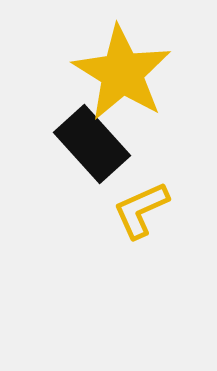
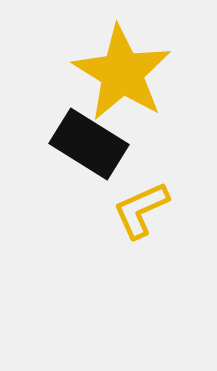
black rectangle: moved 3 px left; rotated 16 degrees counterclockwise
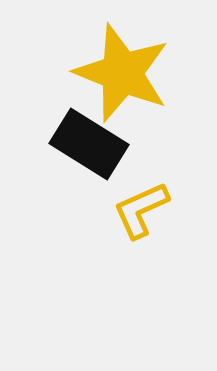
yellow star: rotated 10 degrees counterclockwise
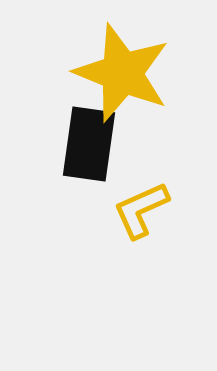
black rectangle: rotated 66 degrees clockwise
